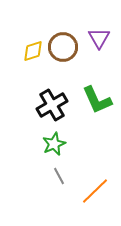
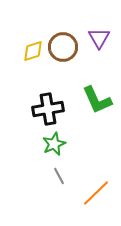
black cross: moved 4 px left, 4 px down; rotated 20 degrees clockwise
orange line: moved 1 px right, 2 px down
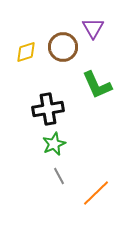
purple triangle: moved 6 px left, 10 px up
yellow diamond: moved 7 px left, 1 px down
green L-shape: moved 15 px up
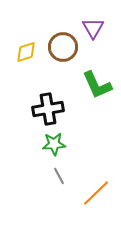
green star: rotated 20 degrees clockwise
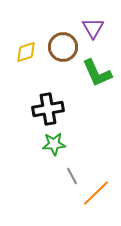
green L-shape: moved 12 px up
gray line: moved 13 px right
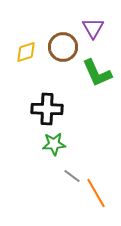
black cross: moved 1 px left; rotated 12 degrees clockwise
gray line: rotated 24 degrees counterclockwise
orange line: rotated 76 degrees counterclockwise
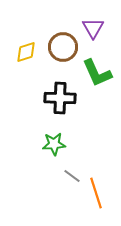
black cross: moved 13 px right, 11 px up
orange line: rotated 12 degrees clockwise
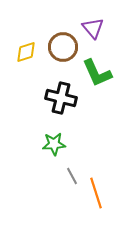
purple triangle: rotated 10 degrees counterclockwise
black cross: moved 1 px right; rotated 12 degrees clockwise
gray line: rotated 24 degrees clockwise
